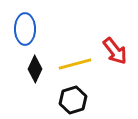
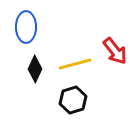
blue ellipse: moved 1 px right, 2 px up
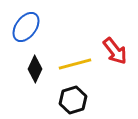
blue ellipse: rotated 36 degrees clockwise
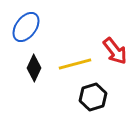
black diamond: moved 1 px left, 1 px up
black hexagon: moved 20 px right, 3 px up
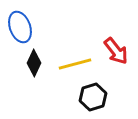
blue ellipse: moved 6 px left; rotated 56 degrees counterclockwise
red arrow: moved 1 px right
black diamond: moved 5 px up
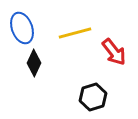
blue ellipse: moved 2 px right, 1 px down
red arrow: moved 2 px left, 1 px down
yellow line: moved 31 px up
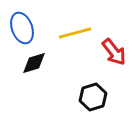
black diamond: rotated 48 degrees clockwise
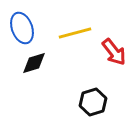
black hexagon: moved 5 px down
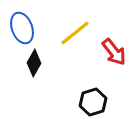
yellow line: rotated 24 degrees counterclockwise
black diamond: rotated 44 degrees counterclockwise
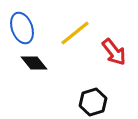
black diamond: rotated 68 degrees counterclockwise
